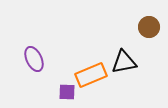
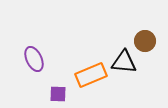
brown circle: moved 4 px left, 14 px down
black triangle: rotated 16 degrees clockwise
purple square: moved 9 px left, 2 px down
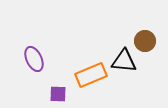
black triangle: moved 1 px up
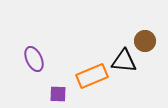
orange rectangle: moved 1 px right, 1 px down
